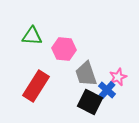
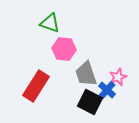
green triangle: moved 18 px right, 13 px up; rotated 15 degrees clockwise
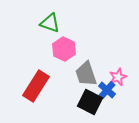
pink hexagon: rotated 20 degrees clockwise
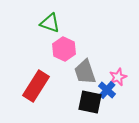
gray trapezoid: moved 1 px left, 2 px up
black square: rotated 15 degrees counterclockwise
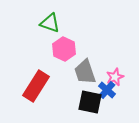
pink star: moved 3 px left
